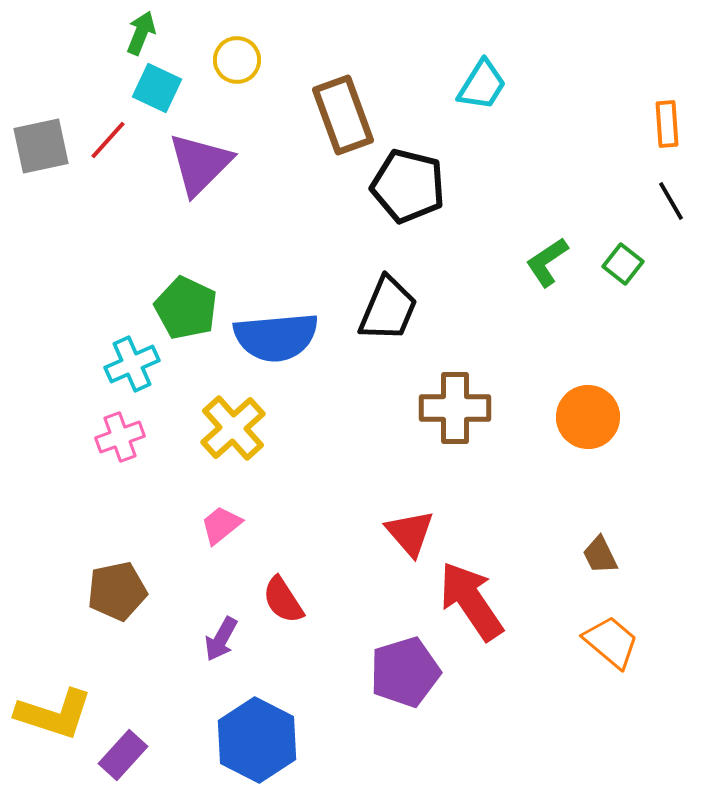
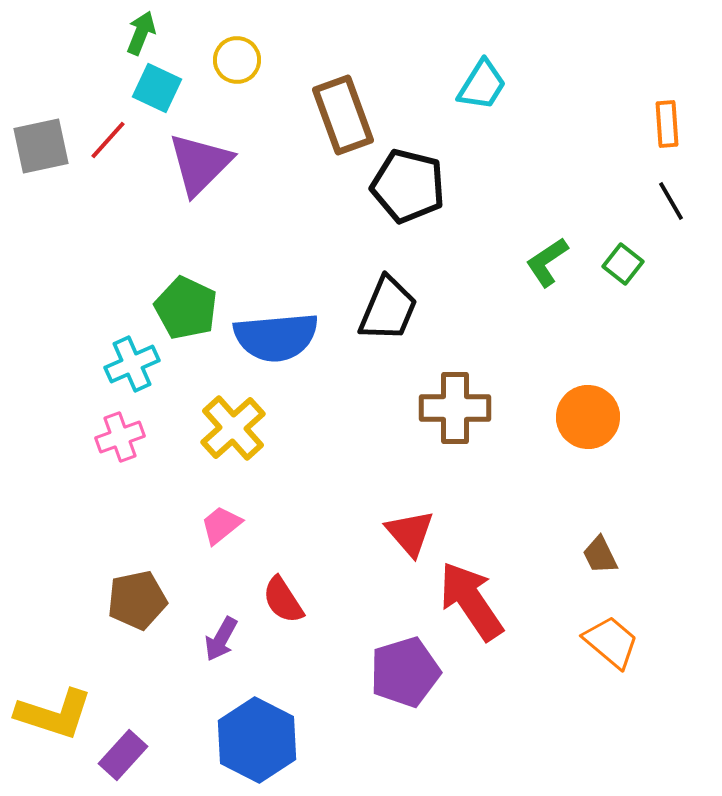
brown pentagon: moved 20 px right, 9 px down
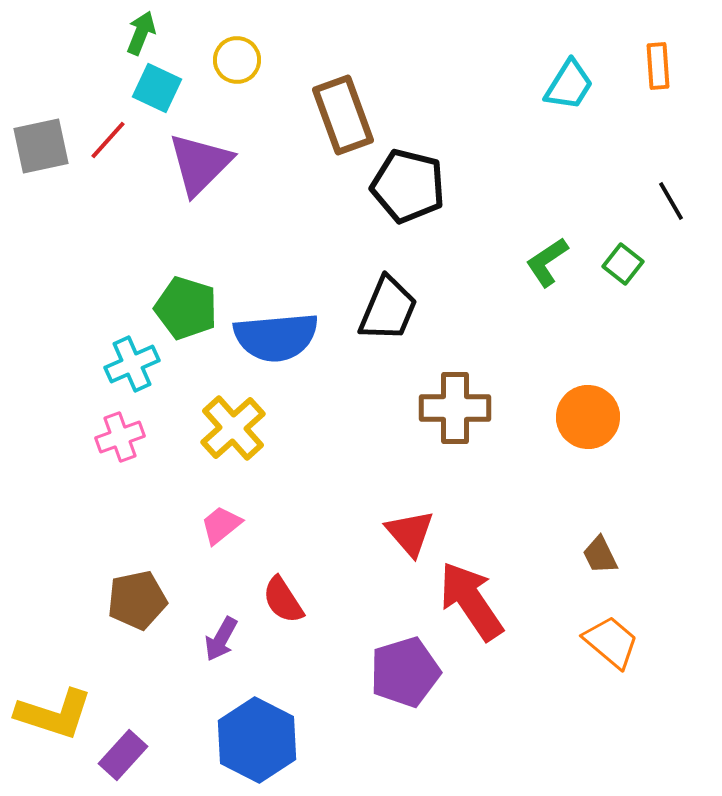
cyan trapezoid: moved 87 px right
orange rectangle: moved 9 px left, 58 px up
green pentagon: rotated 8 degrees counterclockwise
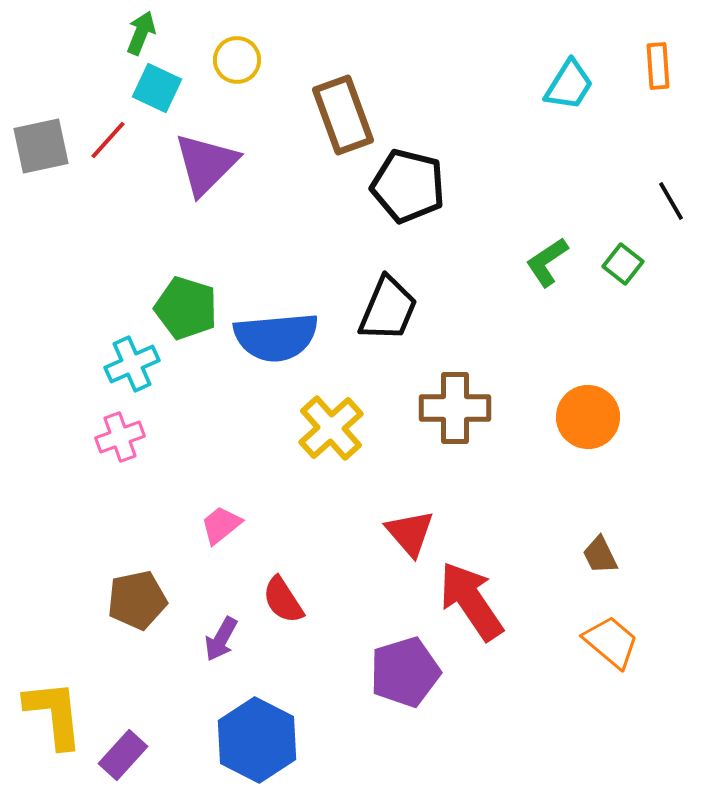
purple triangle: moved 6 px right
yellow cross: moved 98 px right
yellow L-shape: rotated 114 degrees counterclockwise
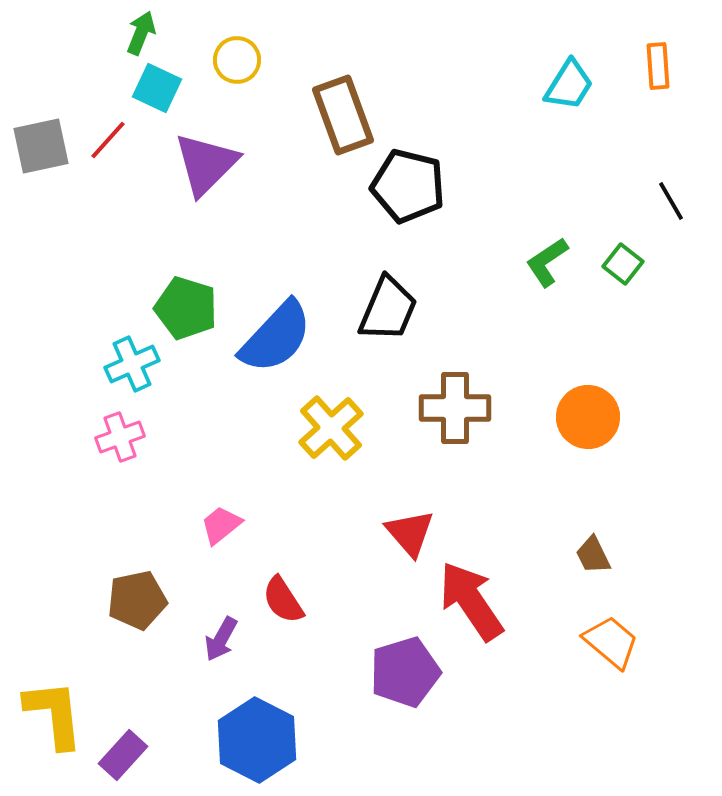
blue semicircle: rotated 42 degrees counterclockwise
brown trapezoid: moved 7 px left
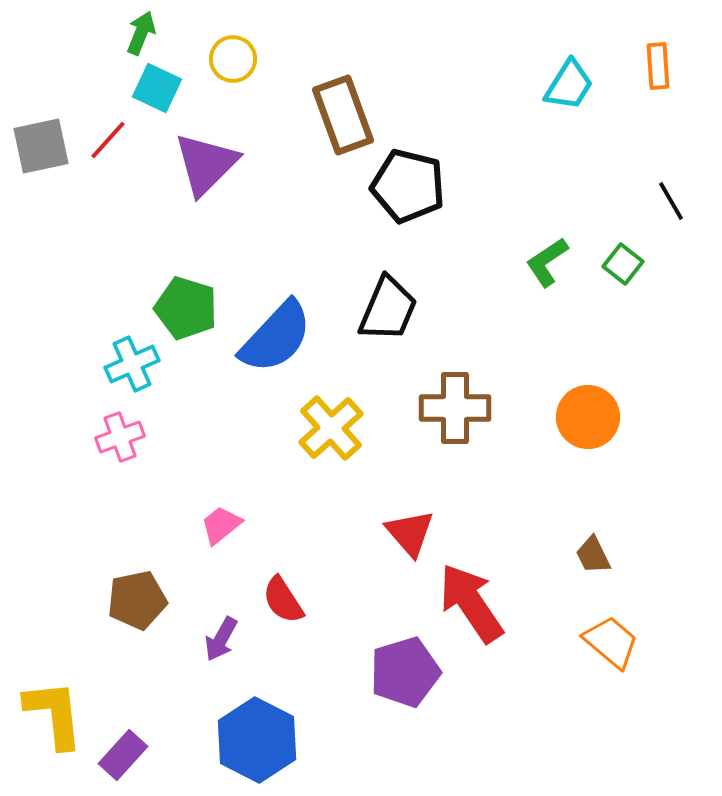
yellow circle: moved 4 px left, 1 px up
red arrow: moved 2 px down
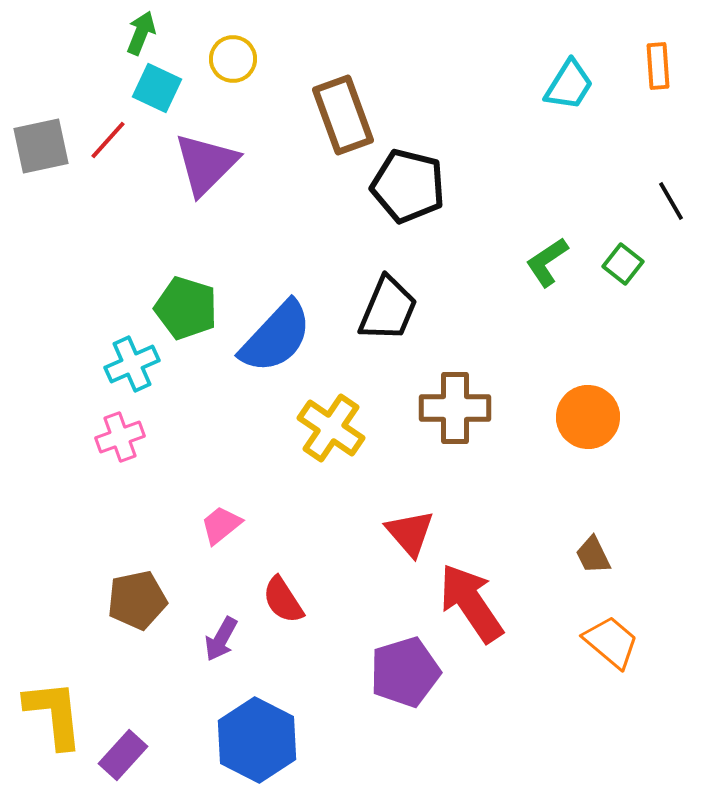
yellow cross: rotated 14 degrees counterclockwise
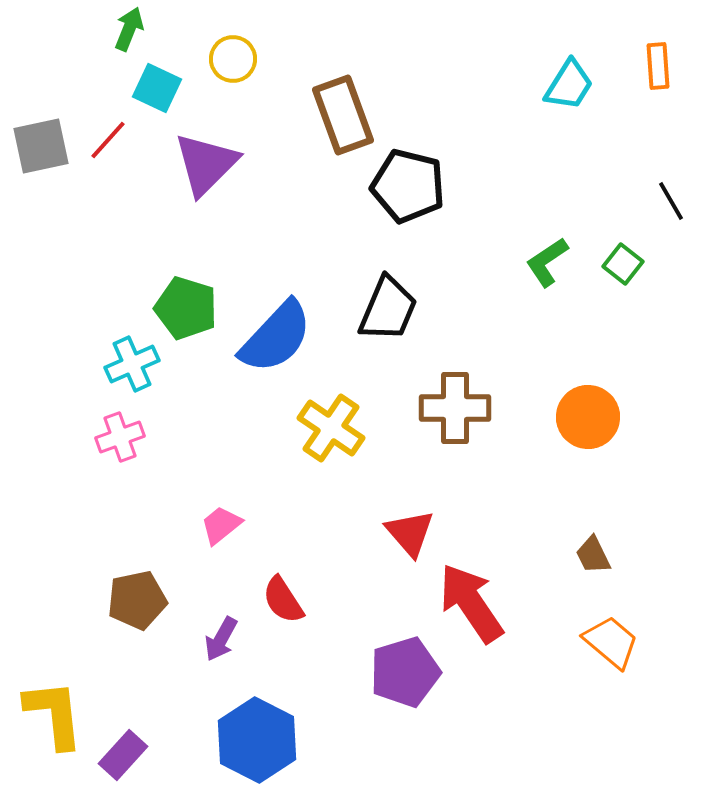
green arrow: moved 12 px left, 4 px up
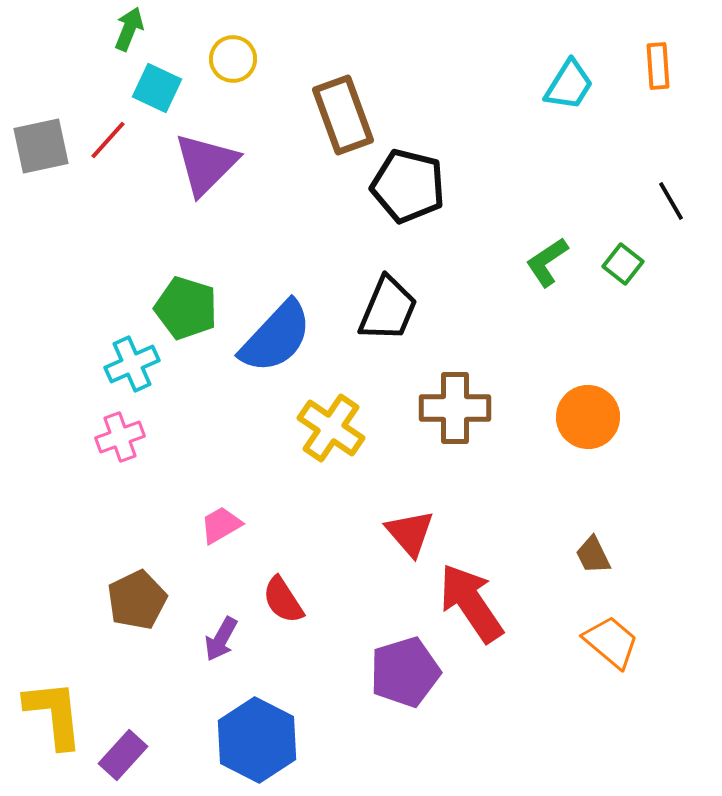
pink trapezoid: rotated 9 degrees clockwise
brown pentagon: rotated 14 degrees counterclockwise
